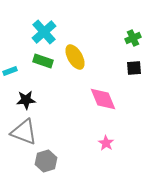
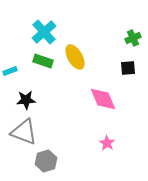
black square: moved 6 px left
pink star: moved 1 px right
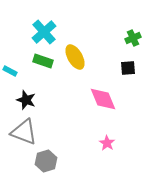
cyan rectangle: rotated 48 degrees clockwise
black star: rotated 24 degrees clockwise
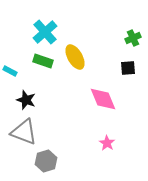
cyan cross: moved 1 px right
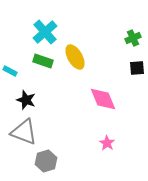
black square: moved 9 px right
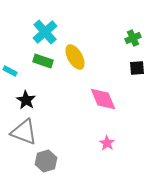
black star: rotated 12 degrees clockwise
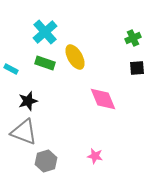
green rectangle: moved 2 px right, 2 px down
cyan rectangle: moved 1 px right, 2 px up
black star: moved 2 px right, 1 px down; rotated 24 degrees clockwise
pink star: moved 12 px left, 13 px down; rotated 21 degrees counterclockwise
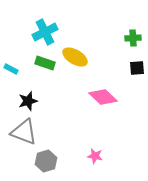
cyan cross: rotated 15 degrees clockwise
green cross: rotated 21 degrees clockwise
yellow ellipse: rotated 30 degrees counterclockwise
pink diamond: moved 2 px up; rotated 24 degrees counterclockwise
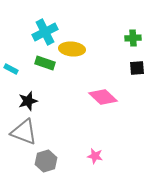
yellow ellipse: moved 3 px left, 8 px up; rotated 25 degrees counterclockwise
